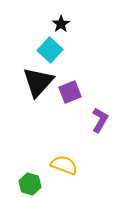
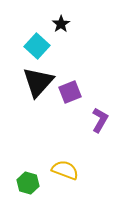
cyan square: moved 13 px left, 4 px up
yellow semicircle: moved 1 px right, 5 px down
green hexagon: moved 2 px left, 1 px up
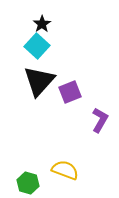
black star: moved 19 px left
black triangle: moved 1 px right, 1 px up
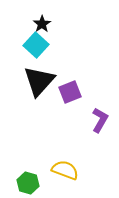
cyan square: moved 1 px left, 1 px up
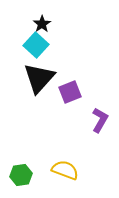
black triangle: moved 3 px up
green hexagon: moved 7 px left, 8 px up; rotated 25 degrees counterclockwise
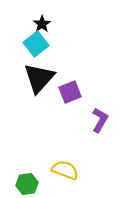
cyan square: moved 1 px up; rotated 10 degrees clockwise
green hexagon: moved 6 px right, 9 px down
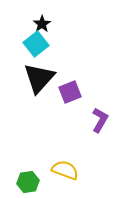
green hexagon: moved 1 px right, 2 px up
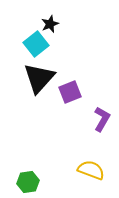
black star: moved 8 px right; rotated 12 degrees clockwise
purple L-shape: moved 2 px right, 1 px up
yellow semicircle: moved 26 px right
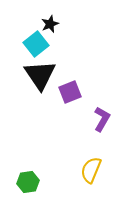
black triangle: moved 1 px right, 3 px up; rotated 16 degrees counterclockwise
yellow semicircle: rotated 88 degrees counterclockwise
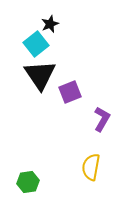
yellow semicircle: moved 3 px up; rotated 12 degrees counterclockwise
